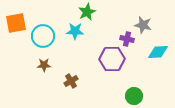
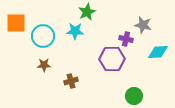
orange square: rotated 10 degrees clockwise
purple cross: moved 1 px left
brown cross: rotated 16 degrees clockwise
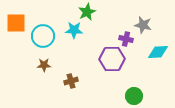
cyan star: moved 1 px left, 1 px up
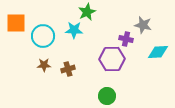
brown cross: moved 3 px left, 12 px up
green circle: moved 27 px left
